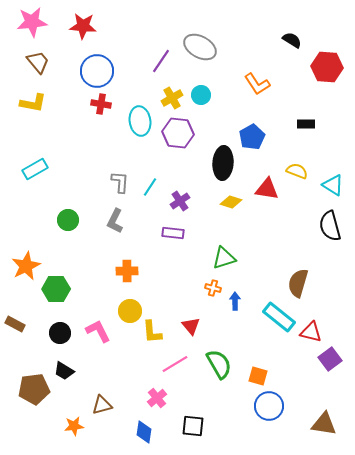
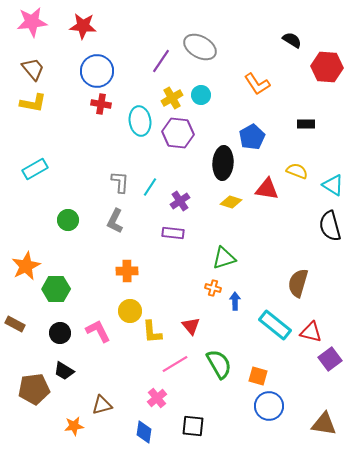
brown trapezoid at (38, 62): moved 5 px left, 7 px down
cyan rectangle at (279, 317): moved 4 px left, 8 px down
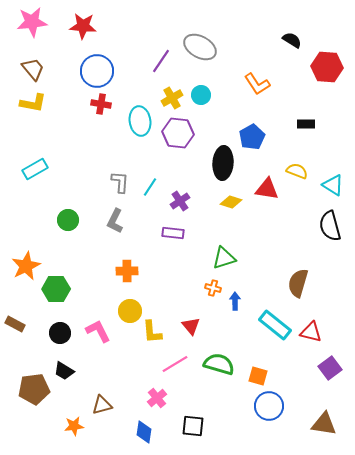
purple square at (330, 359): moved 9 px down
green semicircle at (219, 364): rotated 44 degrees counterclockwise
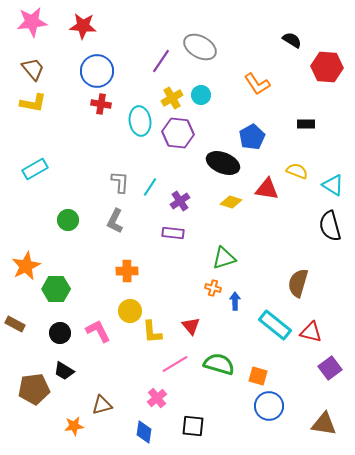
black ellipse at (223, 163): rotated 72 degrees counterclockwise
